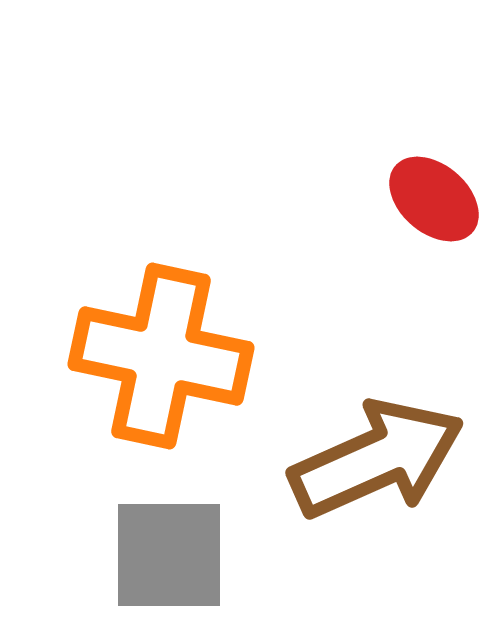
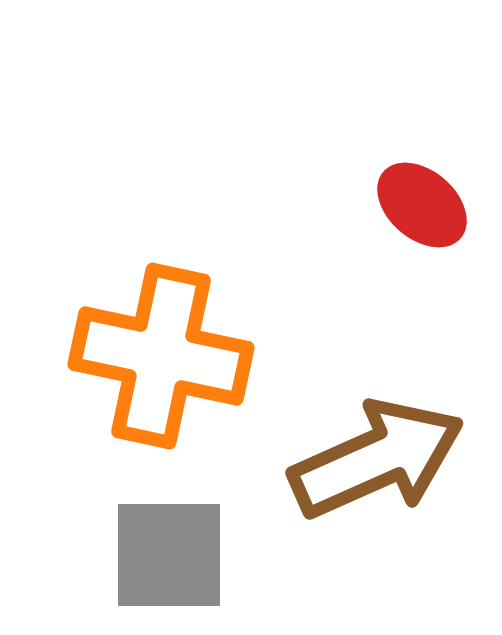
red ellipse: moved 12 px left, 6 px down
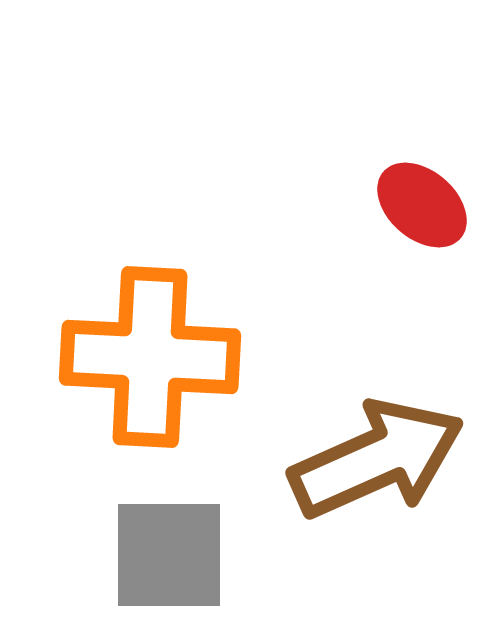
orange cross: moved 11 px left, 1 px down; rotated 9 degrees counterclockwise
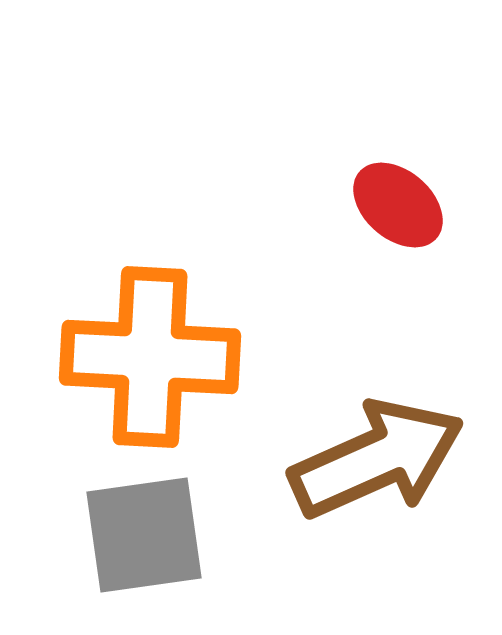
red ellipse: moved 24 px left
gray square: moved 25 px left, 20 px up; rotated 8 degrees counterclockwise
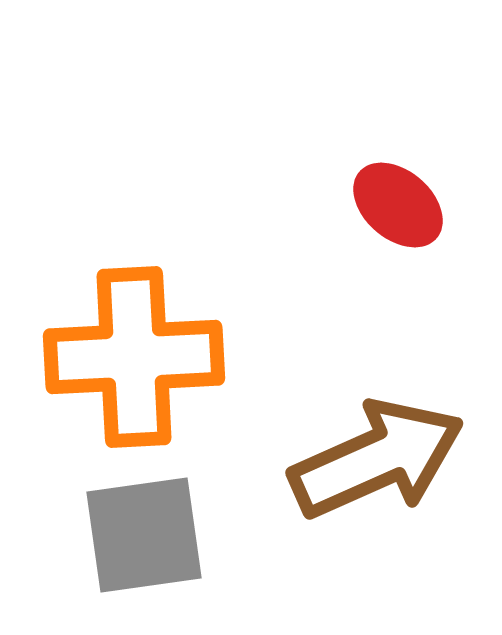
orange cross: moved 16 px left; rotated 6 degrees counterclockwise
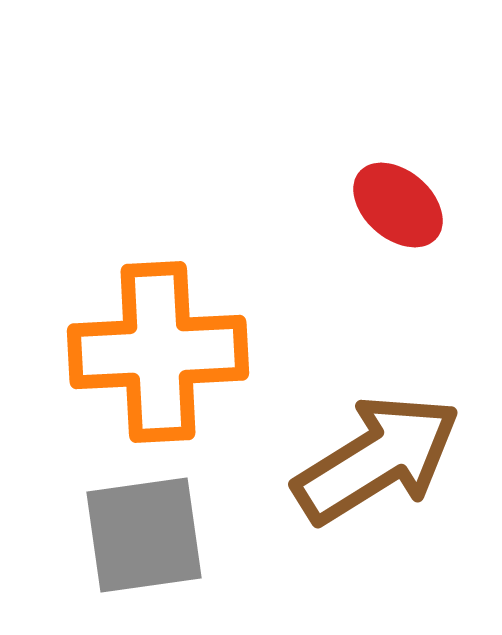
orange cross: moved 24 px right, 5 px up
brown arrow: rotated 8 degrees counterclockwise
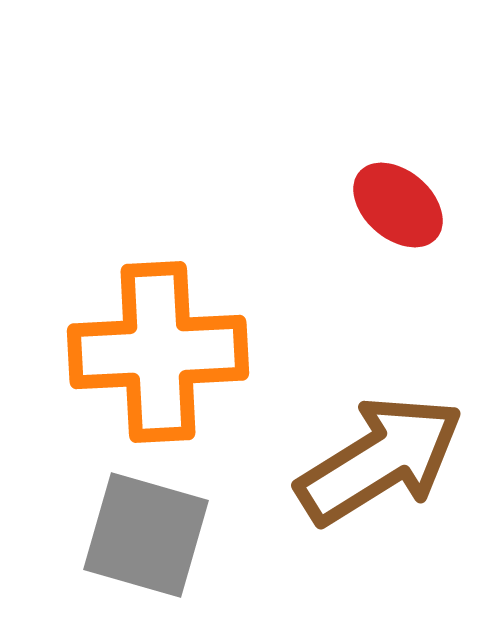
brown arrow: moved 3 px right, 1 px down
gray square: moved 2 px right; rotated 24 degrees clockwise
